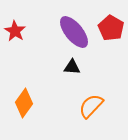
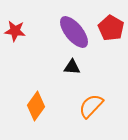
red star: rotated 25 degrees counterclockwise
orange diamond: moved 12 px right, 3 px down
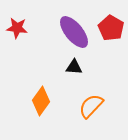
red star: moved 2 px right, 3 px up
black triangle: moved 2 px right
orange diamond: moved 5 px right, 5 px up
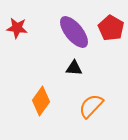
black triangle: moved 1 px down
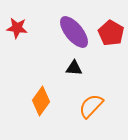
red pentagon: moved 5 px down
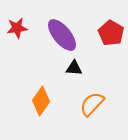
red star: rotated 15 degrees counterclockwise
purple ellipse: moved 12 px left, 3 px down
orange semicircle: moved 1 px right, 2 px up
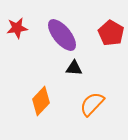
orange diamond: rotated 8 degrees clockwise
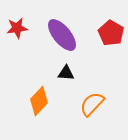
black triangle: moved 8 px left, 5 px down
orange diamond: moved 2 px left
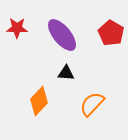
red star: rotated 10 degrees clockwise
